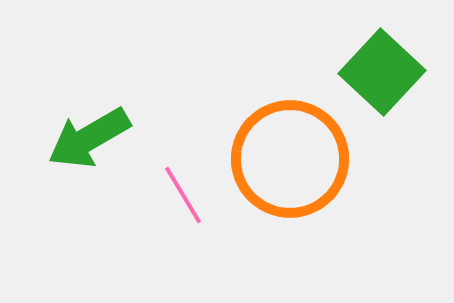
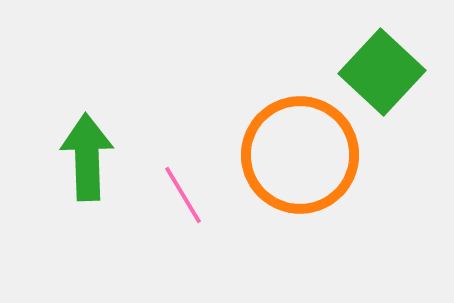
green arrow: moved 2 px left, 19 px down; rotated 118 degrees clockwise
orange circle: moved 10 px right, 4 px up
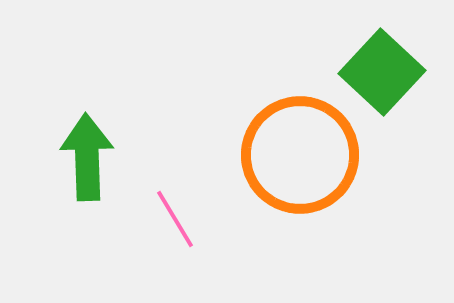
pink line: moved 8 px left, 24 px down
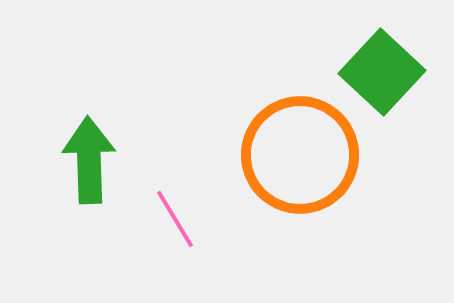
green arrow: moved 2 px right, 3 px down
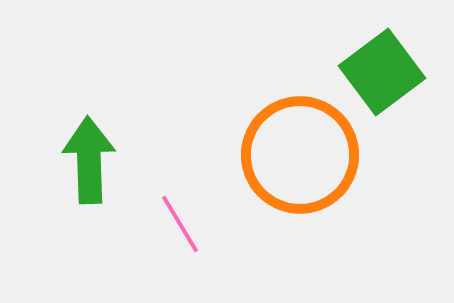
green square: rotated 10 degrees clockwise
pink line: moved 5 px right, 5 px down
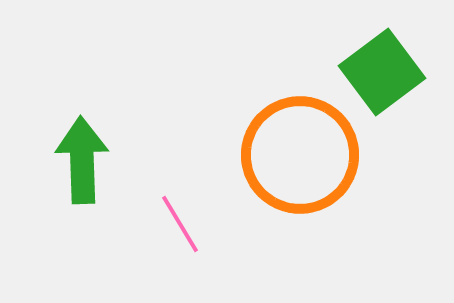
green arrow: moved 7 px left
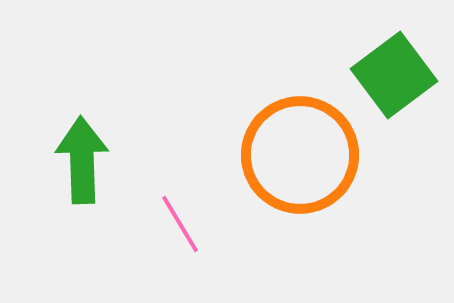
green square: moved 12 px right, 3 px down
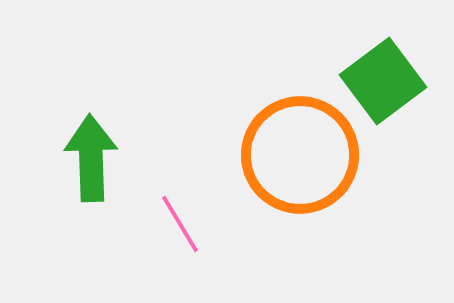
green square: moved 11 px left, 6 px down
green arrow: moved 9 px right, 2 px up
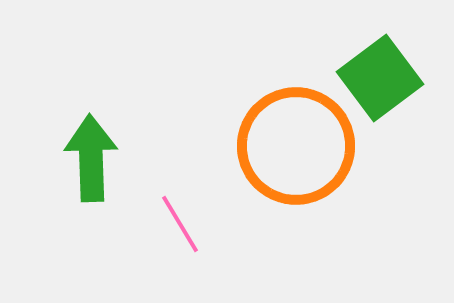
green square: moved 3 px left, 3 px up
orange circle: moved 4 px left, 9 px up
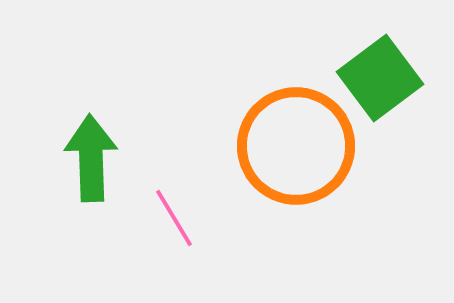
pink line: moved 6 px left, 6 px up
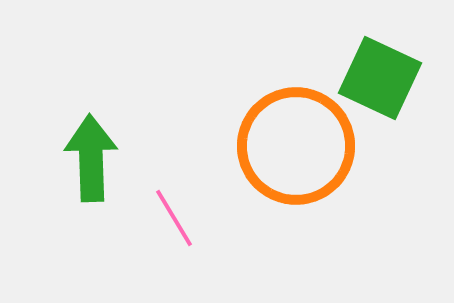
green square: rotated 28 degrees counterclockwise
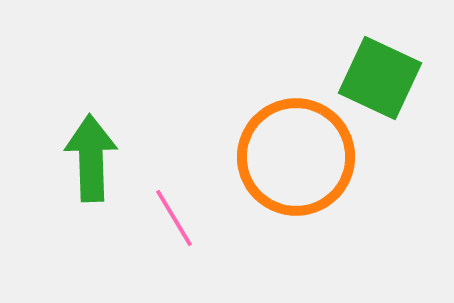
orange circle: moved 11 px down
